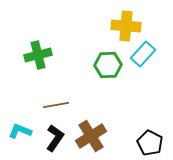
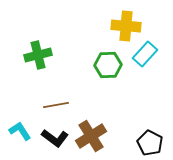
cyan rectangle: moved 2 px right
cyan L-shape: rotated 35 degrees clockwise
black L-shape: rotated 92 degrees clockwise
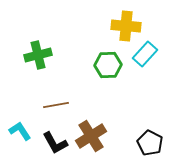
black L-shape: moved 5 px down; rotated 24 degrees clockwise
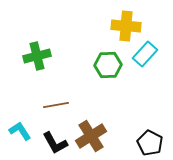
green cross: moved 1 px left, 1 px down
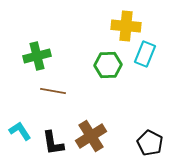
cyan rectangle: rotated 20 degrees counterclockwise
brown line: moved 3 px left, 14 px up; rotated 20 degrees clockwise
black L-shape: moved 2 px left; rotated 20 degrees clockwise
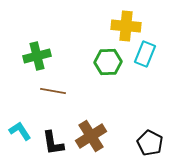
green hexagon: moved 3 px up
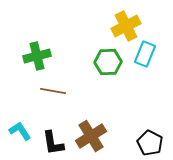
yellow cross: rotated 32 degrees counterclockwise
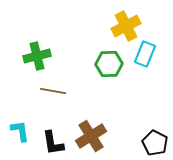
green hexagon: moved 1 px right, 2 px down
cyan L-shape: rotated 25 degrees clockwise
black pentagon: moved 5 px right
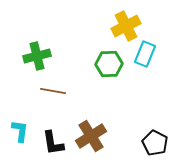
cyan L-shape: rotated 15 degrees clockwise
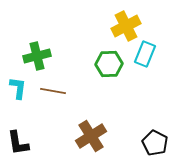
cyan L-shape: moved 2 px left, 43 px up
black L-shape: moved 35 px left
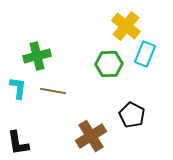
yellow cross: rotated 24 degrees counterclockwise
black pentagon: moved 23 px left, 28 px up
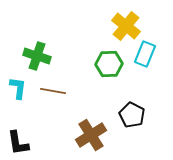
green cross: rotated 32 degrees clockwise
brown cross: moved 1 px up
